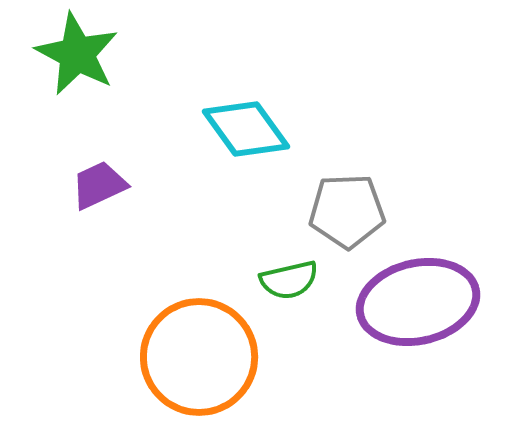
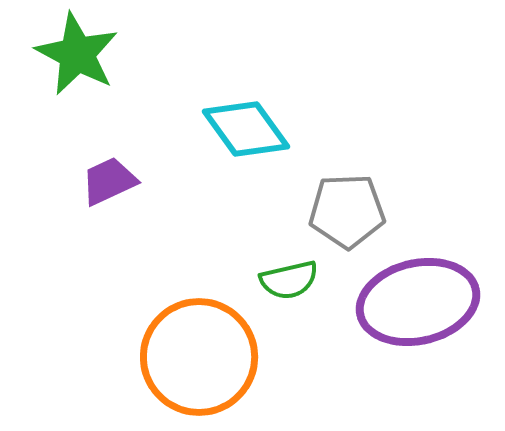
purple trapezoid: moved 10 px right, 4 px up
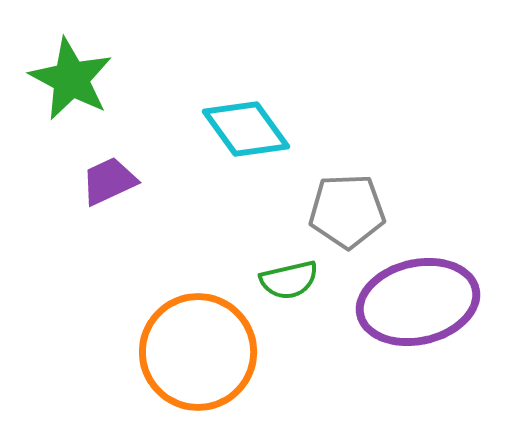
green star: moved 6 px left, 25 px down
orange circle: moved 1 px left, 5 px up
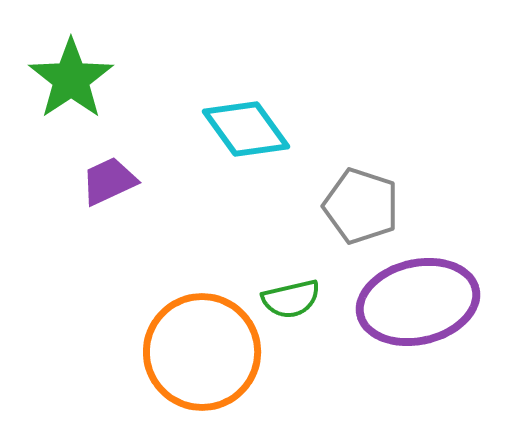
green star: rotated 10 degrees clockwise
gray pentagon: moved 14 px right, 5 px up; rotated 20 degrees clockwise
green semicircle: moved 2 px right, 19 px down
orange circle: moved 4 px right
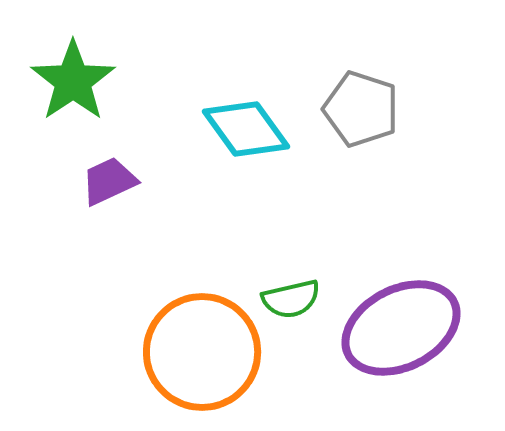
green star: moved 2 px right, 2 px down
gray pentagon: moved 97 px up
purple ellipse: moved 17 px left, 26 px down; rotated 14 degrees counterclockwise
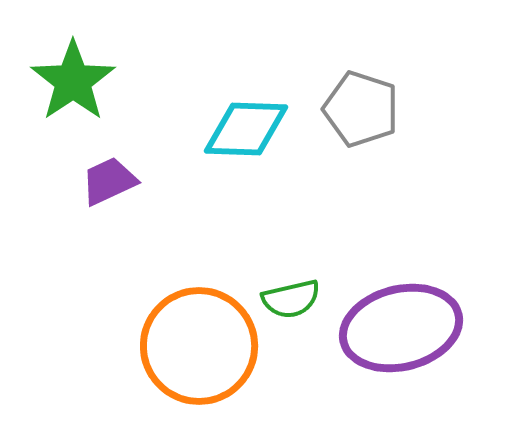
cyan diamond: rotated 52 degrees counterclockwise
purple ellipse: rotated 13 degrees clockwise
orange circle: moved 3 px left, 6 px up
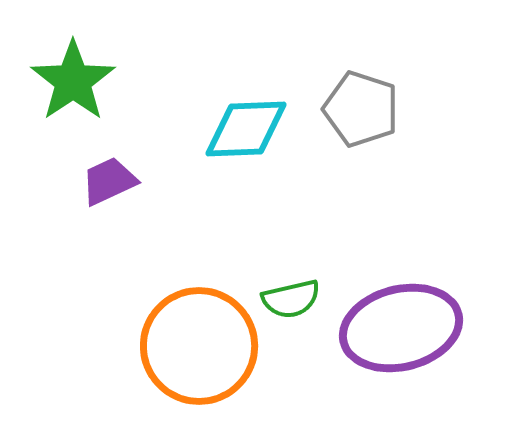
cyan diamond: rotated 4 degrees counterclockwise
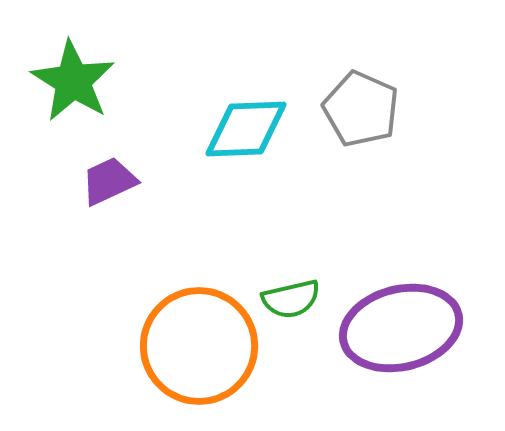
green star: rotated 6 degrees counterclockwise
gray pentagon: rotated 6 degrees clockwise
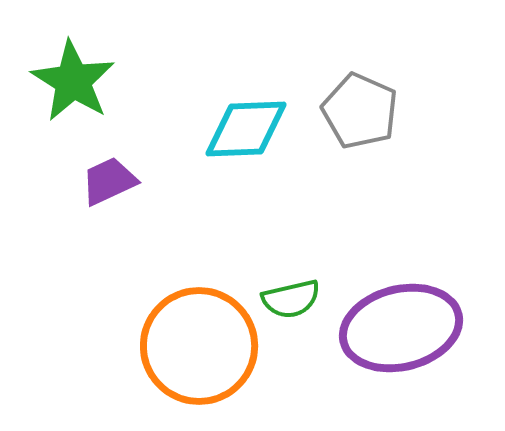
gray pentagon: moved 1 px left, 2 px down
